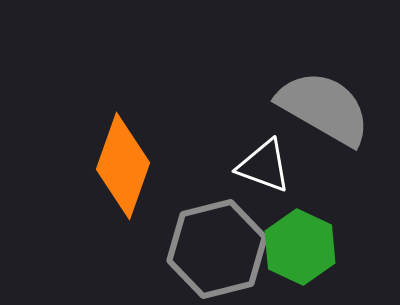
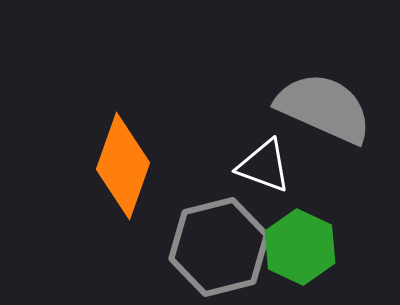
gray semicircle: rotated 6 degrees counterclockwise
gray hexagon: moved 2 px right, 2 px up
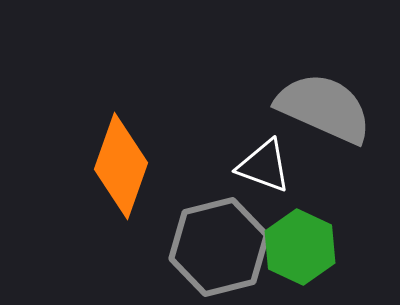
orange diamond: moved 2 px left
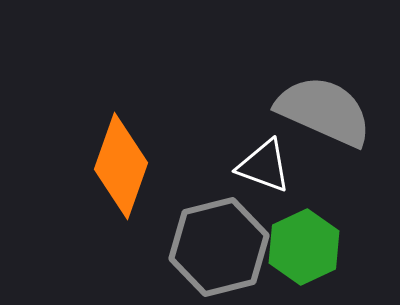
gray semicircle: moved 3 px down
green hexagon: moved 4 px right; rotated 10 degrees clockwise
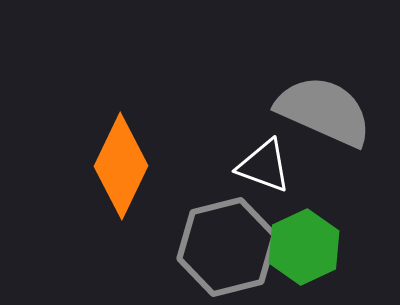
orange diamond: rotated 6 degrees clockwise
gray hexagon: moved 8 px right
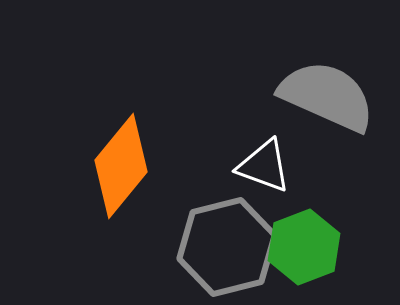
gray semicircle: moved 3 px right, 15 px up
orange diamond: rotated 14 degrees clockwise
green hexagon: rotated 4 degrees clockwise
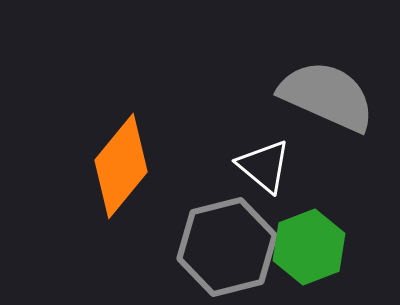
white triangle: rotated 20 degrees clockwise
green hexagon: moved 5 px right
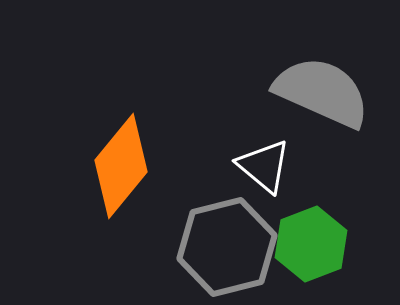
gray semicircle: moved 5 px left, 4 px up
green hexagon: moved 2 px right, 3 px up
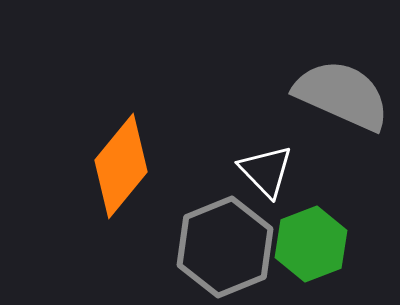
gray semicircle: moved 20 px right, 3 px down
white triangle: moved 2 px right, 5 px down; rotated 6 degrees clockwise
gray hexagon: moved 2 px left; rotated 8 degrees counterclockwise
